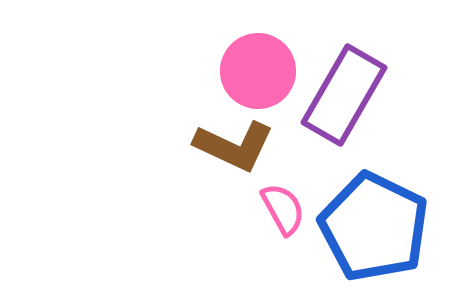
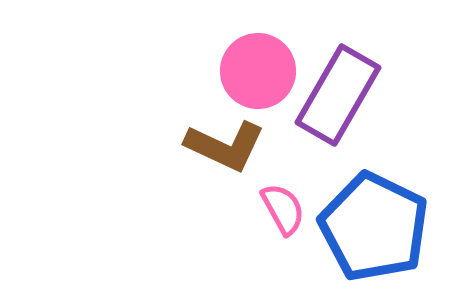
purple rectangle: moved 6 px left
brown L-shape: moved 9 px left
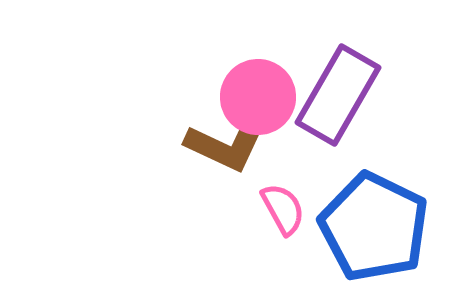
pink circle: moved 26 px down
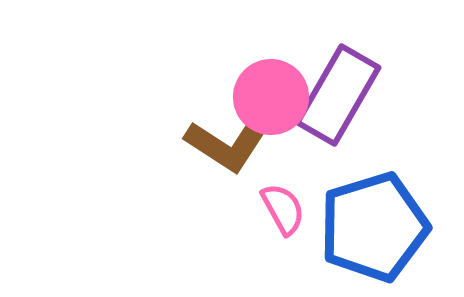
pink circle: moved 13 px right
brown L-shape: rotated 8 degrees clockwise
blue pentagon: rotated 29 degrees clockwise
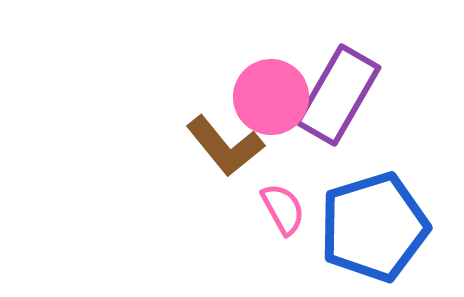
brown L-shape: rotated 18 degrees clockwise
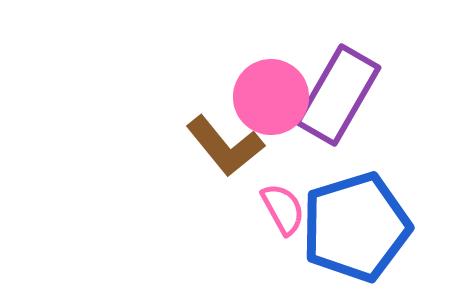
blue pentagon: moved 18 px left
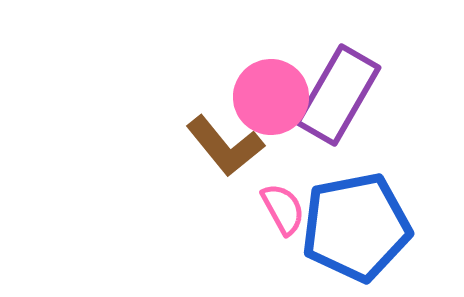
blue pentagon: rotated 6 degrees clockwise
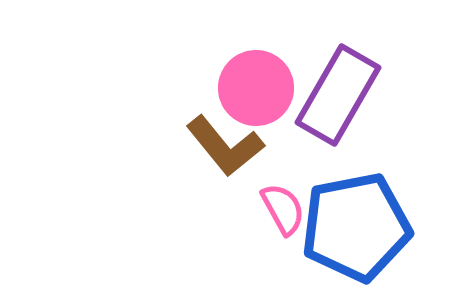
pink circle: moved 15 px left, 9 px up
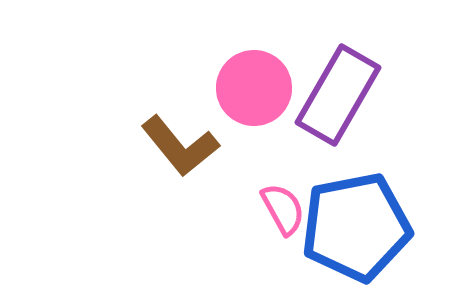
pink circle: moved 2 px left
brown L-shape: moved 45 px left
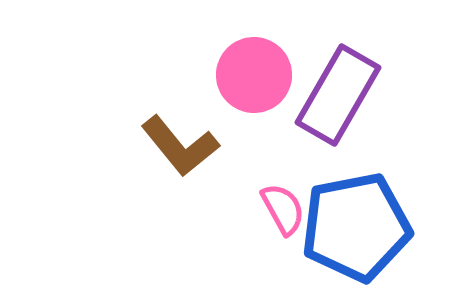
pink circle: moved 13 px up
